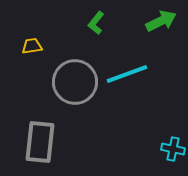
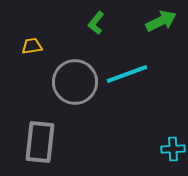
cyan cross: rotated 15 degrees counterclockwise
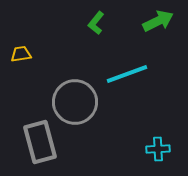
green arrow: moved 3 px left
yellow trapezoid: moved 11 px left, 8 px down
gray circle: moved 20 px down
gray rectangle: rotated 21 degrees counterclockwise
cyan cross: moved 15 px left
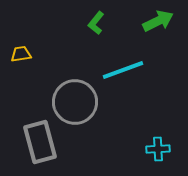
cyan line: moved 4 px left, 4 px up
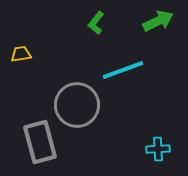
gray circle: moved 2 px right, 3 px down
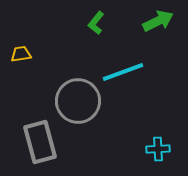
cyan line: moved 2 px down
gray circle: moved 1 px right, 4 px up
